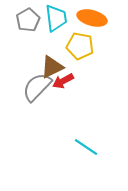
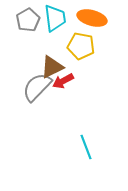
cyan trapezoid: moved 1 px left
yellow pentagon: moved 1 px right
cyan line: rotated 35 degrees clockwise
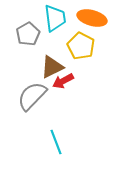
gray pentagon: moved 14 px down
yellow pentagon: rotated 16 degrees clockwise
gray semicircle: moved 5 px left, 9 px down
cyan line: moved 30 px left, 5 px up
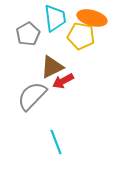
yellow pentagon: moved 10 px up; rotated 16 degrees counterclockwise
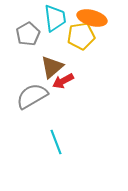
yellow pentagon: rotated 20 degrees counterclockwise
brown triangle: rotated 15 degrees counterclockwise
gray semicircle: rotated 16 degrees clockwise
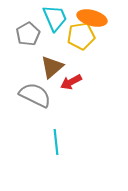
cyan trapezoid: rotated 16 degrees counterclockwise
red arrow: moved 8 px right, 1 px down
gray semicircle: moved 3 px right, 1 px up; rotated 56 degrees clockwise
cyan line: rotated 15 degrees clockwise
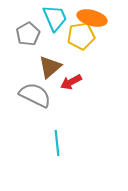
brown triangle: moved 2 px left
cyan line: moved 1 px right, 1 px down
